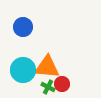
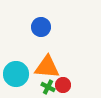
blue circle: moved 18 px right
cyan circle: moved 7 px left, 4 px down
red circle: moved 1 px right, 1 px down
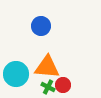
blue circle: moved 1 px up
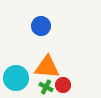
cyan circle: moved 4 px down
green cross: moved 2 px left
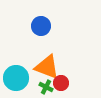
orange triangle: rotated 16 degrees clockwise
red circle: moved 2 px left, 2 px up
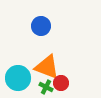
cyan circle: moved 2 px right
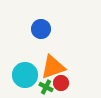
blue circle: moved 3 px down
orange triangle: moved 6 px right; rotated 40 degrees counterclockwise
cyan circle: moved 7 px right, 3 px up
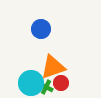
cyan circle: moved 6 px right, 8 px down
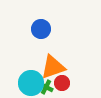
red circle: moved 1 px right
